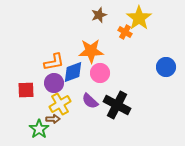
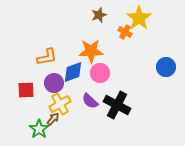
orange L-shape: moved 7 px left, 5 px up
brown arrow: rotated 48 degrees counterclockwise
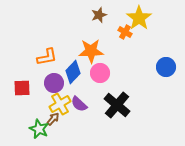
blue diamond: rotated 25 degrees counterclockwise
red square: moved 4 px left, 2 px up
purple semicircle: moved 11 px left, 3 px down
black cross: rotated 12 degrees clockwise
green star: rotated 12 degrees counterclockwise
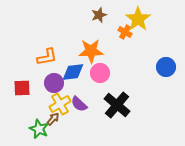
yellow star: moved 1 px left, 1 px down
blue diamond: rotated 40 degrees clockwise
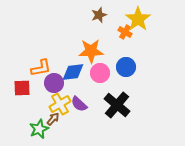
orange L-shape: moved 6 px left, 11 px down
blue circle: moved 40 px left
green star: rotated 24 degrees clockwise
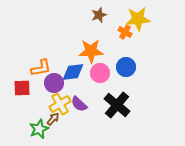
yellow star: rotated 30 degrees clockwise
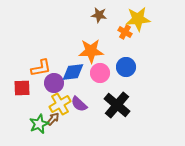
brown star: rotated 28 degrees clockwise
green star: moved 5 px up
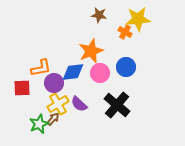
orange star: rotated 20 degrees counterclockwise
yellow cross: moved 2 px left
